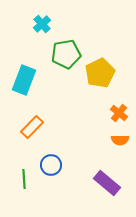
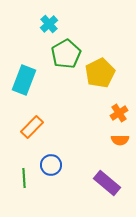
cyan cross: moved 7 px right
green pentagon: rotated 20 degrees counterclockwise
orange cross: rotated 18 degrees clockwise
green line: moved 1 px up
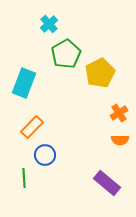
cyan rectangle: moved 3 px down
blue circle: moved 6 px left, 10 px up
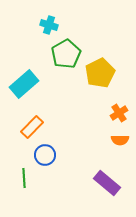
cyan cross: moved 1 px down; rotated 30 degrees counterclockwise
cyan rectangle: moved 1 px down; rotated 28 degrees clockwise
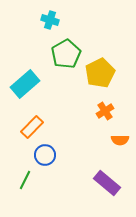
cyan cross: moved 1 px right, 5 px up
cyan rectangle: moved 1 px right
orange cross: moved 14 px left, 2 px up
green line: moved 1 px right, 2 px down; rotated 30 degrees clockwise
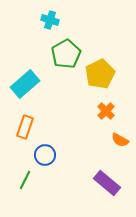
yellow pentagon: moved 1 px down
orange cross: moved 1 px right; rotated 12 degrees counterclockwise
orange rectangle: moved 7 px left; rotated 25 degrees counterclockwise
orange semicircle: rotated 30 degrees clockwise
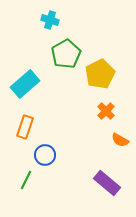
green line: moved 1 px right
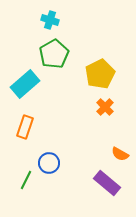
green pentagon: moved 12 px left
orange cross: moved 1 px left, 4 px up
orange semicircle: moved 14 px down
blue circle: moved 4 px right, 8 px down
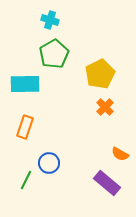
cyan rectangle: rotated 40 degrees clockwise
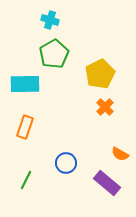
blue circle: moved 17 px right
